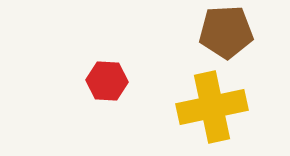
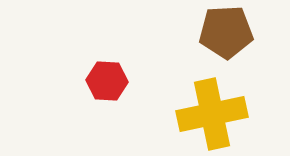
yellow cross: moved 7 px down
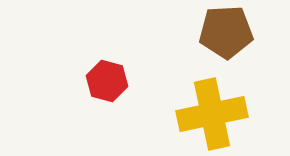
red hexagon: rotated 12 degrees clockwise
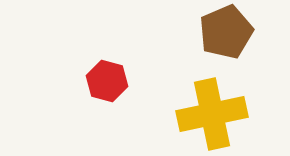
brown pentagon: rotated 20 degrees counterclockwise
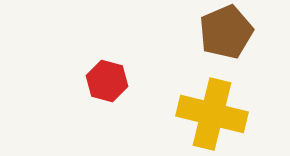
yellow cross: rotated 26 degrees clockwise
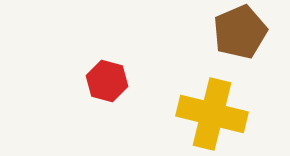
brown pentagon: moved 14 px right
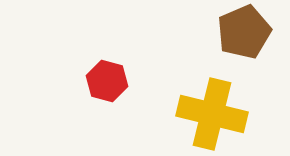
brown pentagon: moved 4 px right
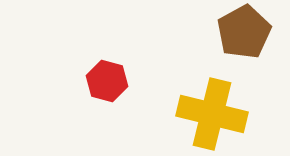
brown pentagon: rotated 6 degrees counterclockwise
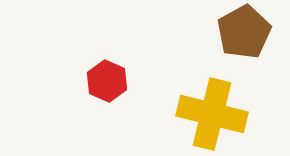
red hexagon: rotated 9 degrees clockwise
